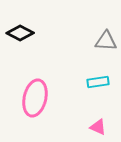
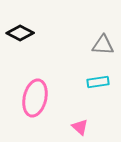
gray triangle: moved 3 px left, 4 px down
pink triangle: moved 18 px left; rotated 18 degrees clockwise
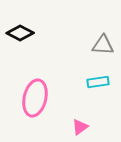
pink triangle: rotated 42 degrees clockwise
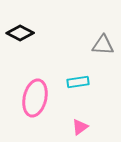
cyan rectangle: moved 20 px left
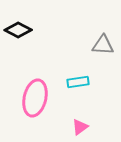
black diamond: moved 2 px left, 3 px up
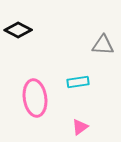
pink ellipse: rotated 21 degrees counterclockwise
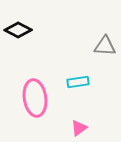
gray triangle: moved 2 px right, 1 px down
pink triangle: moved 1 px left, 1 px down
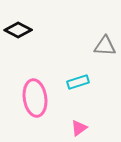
cyan rectangle: rotated 10 degrees counterclockwise
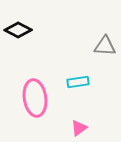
cyan rectangle: rotated 10 degrees clockwise
